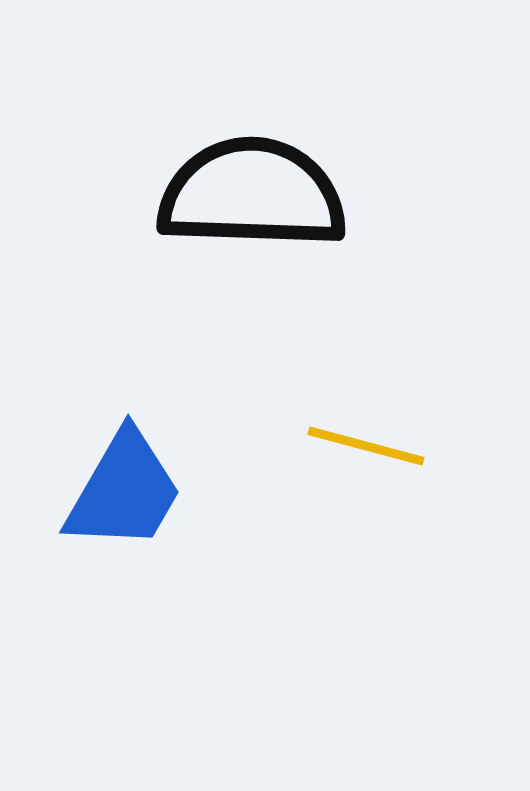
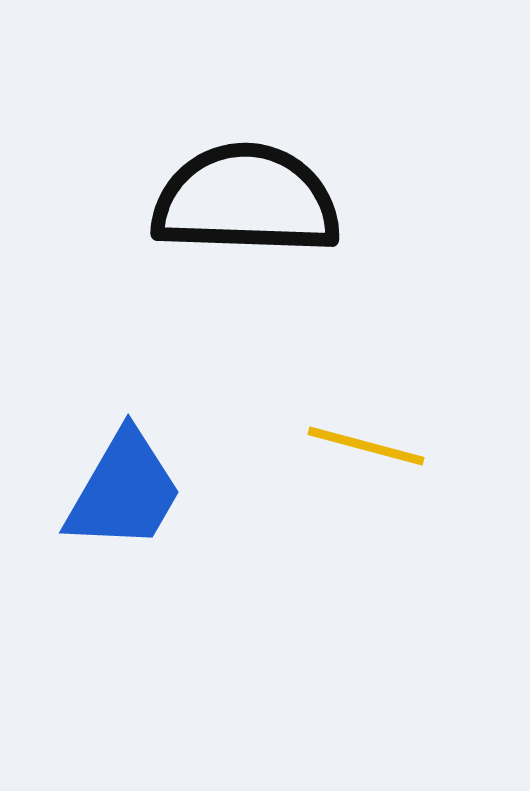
black semicircle: moved 6 px left, 6 px down
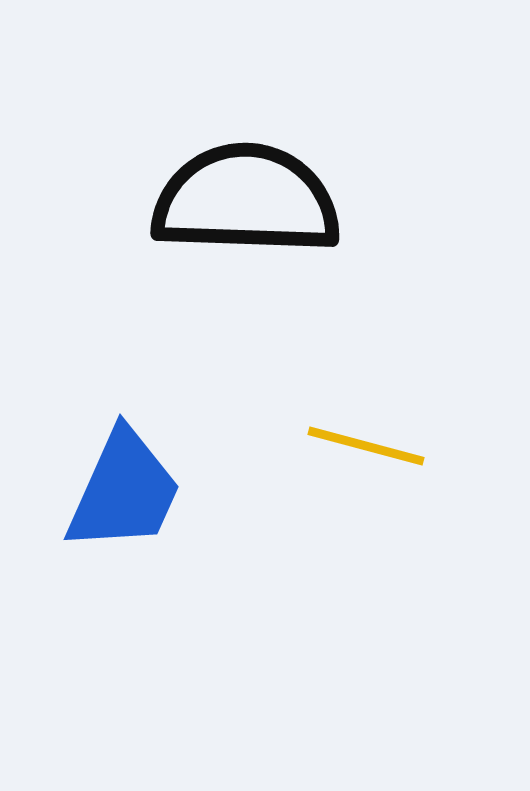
blue trapezoid: rotated 6 degrees counterclockwise
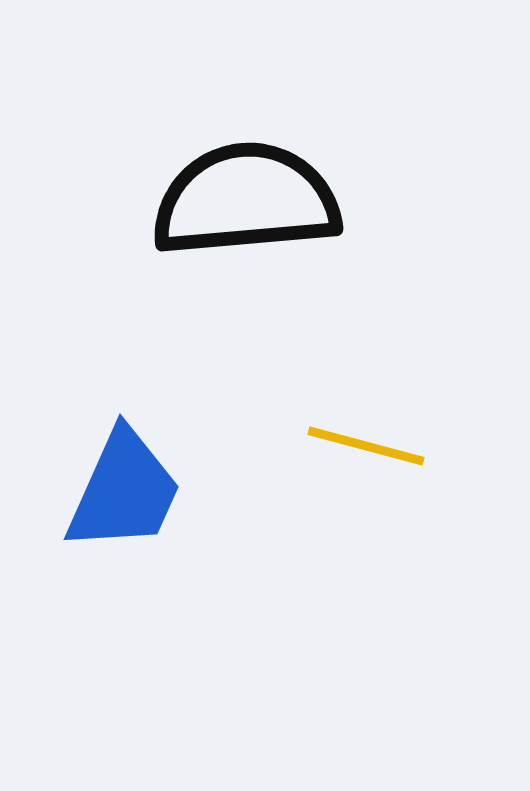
black semicircle: rotated 7 degrees counterclockwise
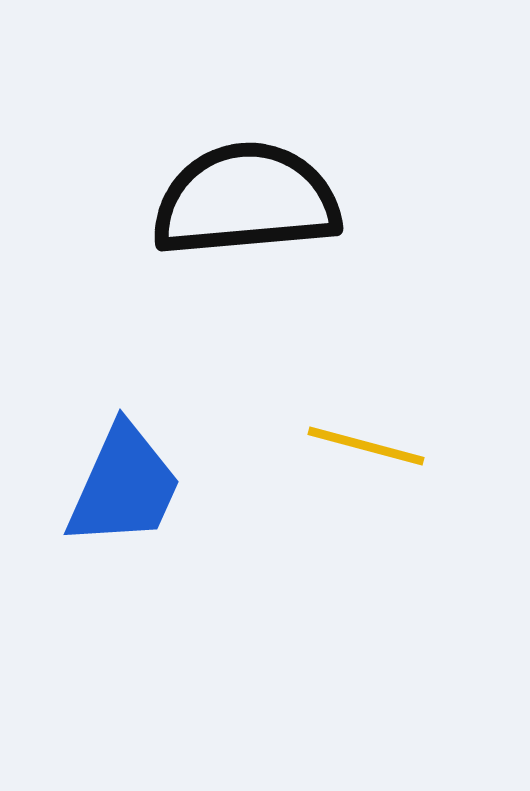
blue trapezoid: moved 5 px up
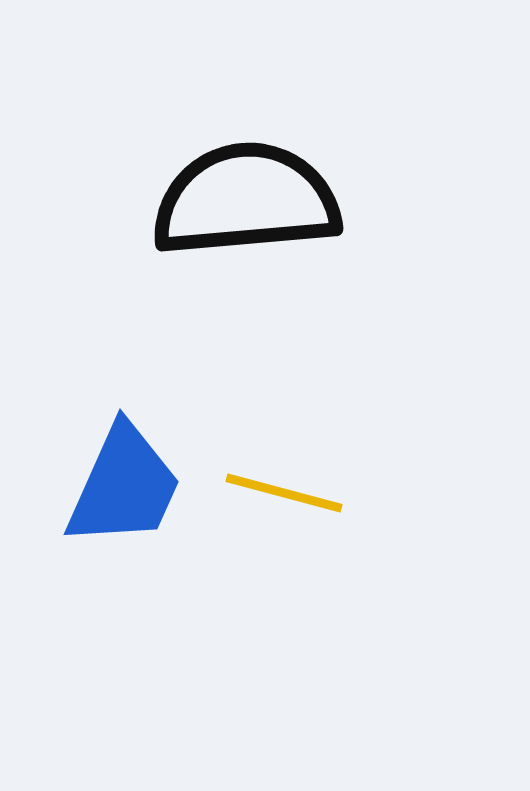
yellow line: moved 82 px left, 47 px down
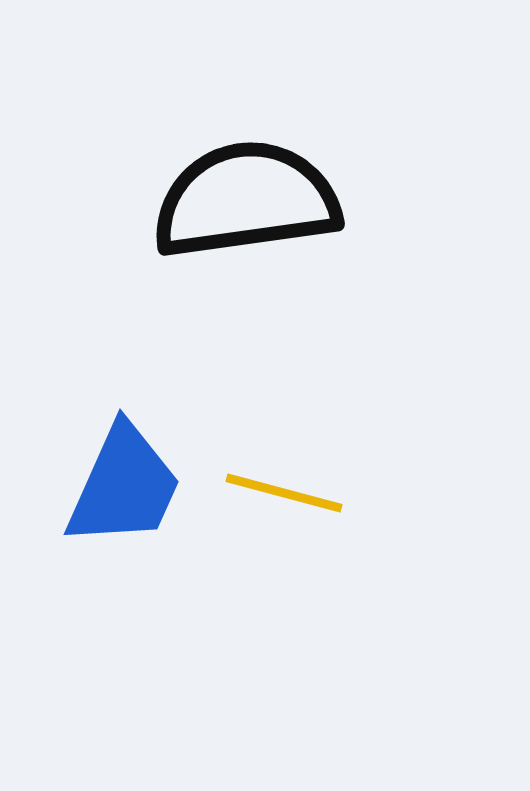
black semicircle: rotated 3 degrees counterclockwise
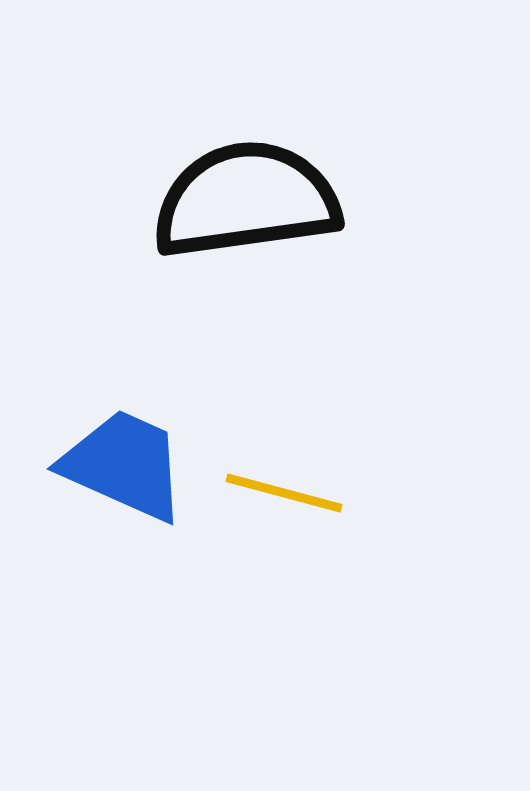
blue trapezoid: moved 21 px up; rotated 90 degrees counterclockwise
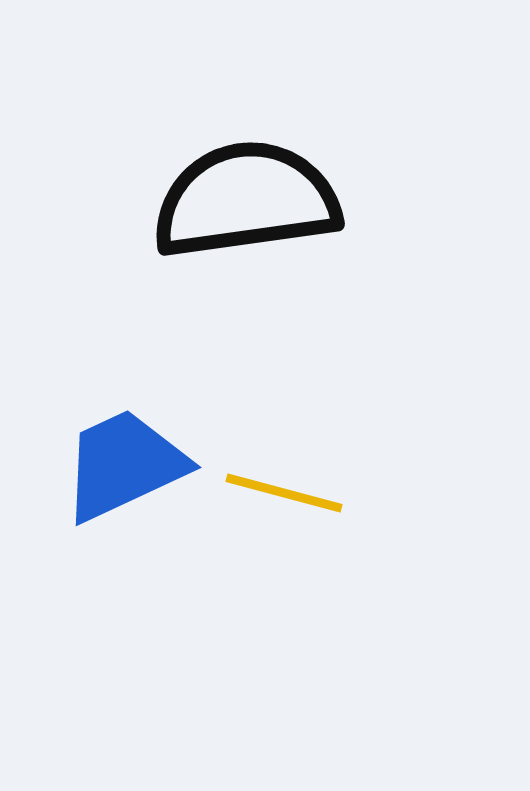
blue trapezoid: rotated 49 degrees counterclockwise
